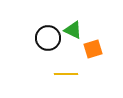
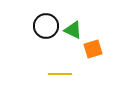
black circle: moved 2 px left, 12 px up
yellow line: moved 6 px left
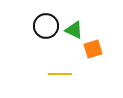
green triangle: moved 1 px right
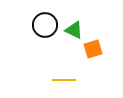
black circle: moved 1 px left, 1 px up
yellow line: moved 4 px right, 6 px down
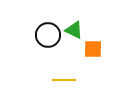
black circle: moved 3 px right, 10 px down
orange square: rotated 18 degrees clockwise
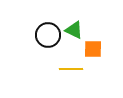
yellow line: moved 7 px right, 11 px up
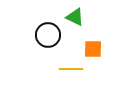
green triangle: moved 1 px right, 13 px up
